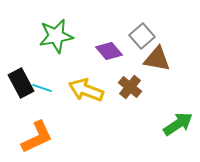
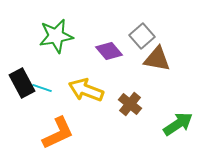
black rectangle: moved 1 px right
brown cross: moved 17 px down
orange L-shape: moved 21 px right, 4 px up
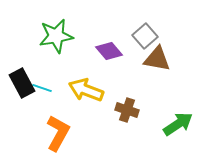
gray square: moved 3 px right
brown cross: moved 3 px left, 6 px down; rotated 20 degrees counterclockwise
orange L-shape: rotated 36 degrees counterclockwise
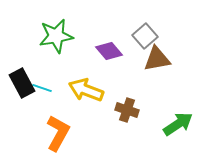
brown triangle: rotated 20 degrees counterclockwise
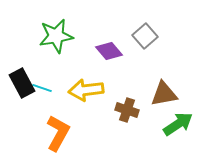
brown triangle: moved 7 px right, 35 px down
yellow arrow: rotated 28 degrees counterclockwise
